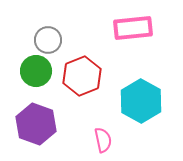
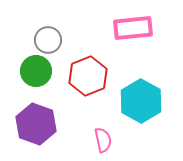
red hexagon: moved 6 px right
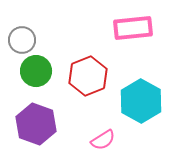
gray circle: moved 26 px left
pink semicircle: rotated 70 degrees clockwise
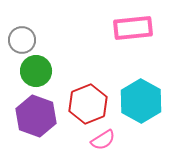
red hexagon: moved 28 px down
purple hexagon: moved 8 px up
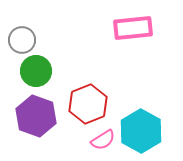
cyan hexagon: moved 30 px down
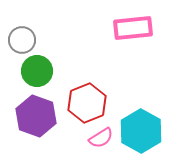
green circle: moved 1 px right
red hexagon: moved 1 px left, 1 px up
pink semicircle: moved 2 px left, 2 px up
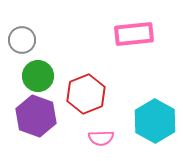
pink rectangle: moved 1 px right, 6 px down
green circle: moved 1 px right, 5 px down
red hexagon: moved 1 px left, 9 px up
cyan hexagon: moved 14 px right, 10 px up
pink semicircle: rotated 30 degrees clockwise
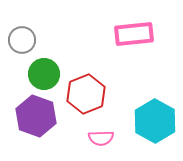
green circle: moved 6 px right, 2 px up
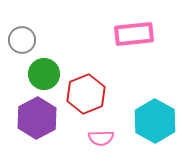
purple hexagon: moved 1 px right, 2 px down; rotated 12 degrees clockwise
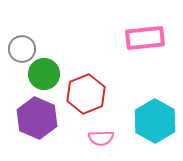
pink rectangle: moved 11 px right, 4 px down
gray circle: moved 9 px down
purple hexagon: rotated 9 degrees counterclockwise
